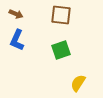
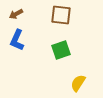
brown arrow: rotated 128 degrees clockwise
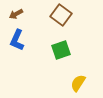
brown square: rotated 30 degrees clockwise
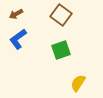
blue L-shape: moved 1 px right, 1 px up; rotated 30 degrees clockwise
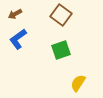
brown arrow: moved 1 px left
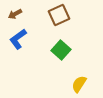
brown square: moved 2 px left; rotated 30 degrees clockwise
green square: rotated 30 degrees counterclockwise
yellow semicircle: moved 1 px right, 1 px down
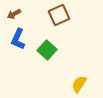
brown arrow: moved 1 px left
blue L-shape: rotated 30 degrees counterclockwise
green square: moved 14 px left
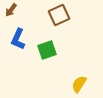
brown arrow: moved 3 px left, 4 px up; rotated 24 degrees counterclockwise
green square: rotated 30 degrees clockwise
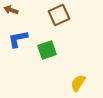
brown arrow: rotated 72 degrees clockwise
blue L-shape: rotated 55 degrees clockwise
yellow semicircle: moved 1 px left, 1 px up
